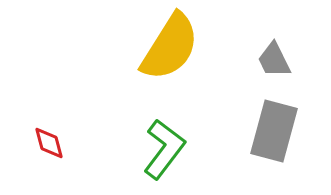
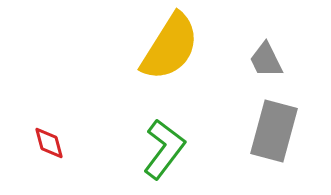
gray trapezoid: moved 8 px left
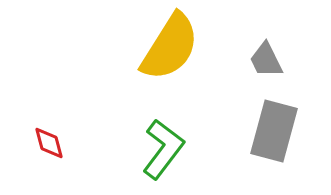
green L-shape: moved 1 px left
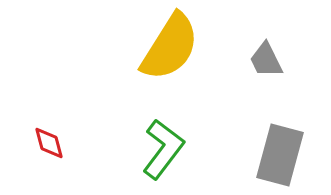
gray rectangle: moved 6 px right, 24 px down
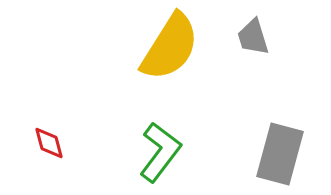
gray trapezoid: moved 13 px left, 23 px up; rotated 9 degrees clockwise
green L-shape: moved 3 px left, 3 px down
gray rectangle: moved 1 px up
